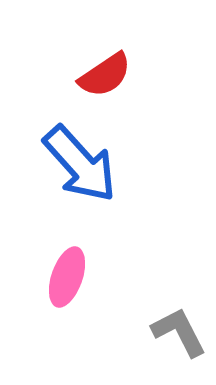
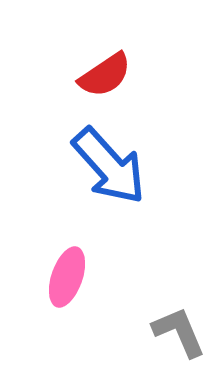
blue arrow: moved 29 px right, 2 px down
gray L-shape: rotated 4 degrees clockwise
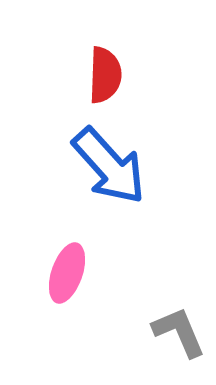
red semicircle: rotated 54 degrees counterclockwise
pink ellipse: moved 4 px up
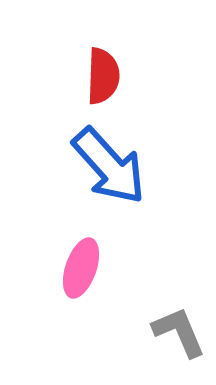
red semicircle: moved 2 px left, 1 px down
pink ellipse: moved 14 px right, 5 px up
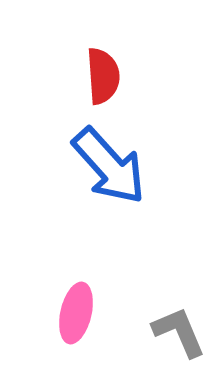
red semicircle: rotated 6 degrees counterclockwise
pink ellipse: moved 5 px left, 45 px down; rotated 6 degrees counterclockwise
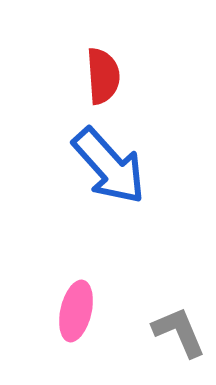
pink ellipse: moved 2 px up
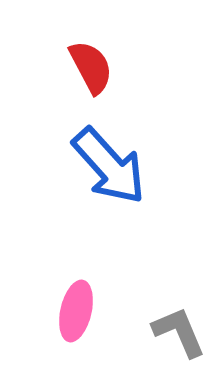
red semicircle: moved 12 px left, 9 px up; rotated 24 degrees counterclockwise
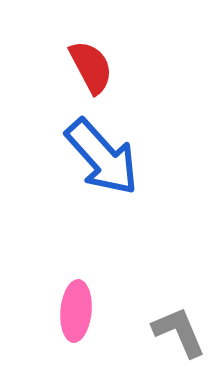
blue arrow: moved 7 px left, 9 px up
pink ellipse: rotated 8 degrees counterclockwise
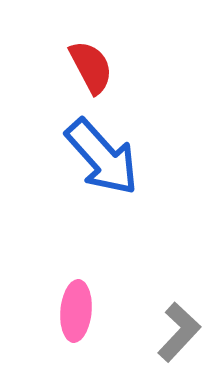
gray L-shape: rotated 66 degrees clockwise
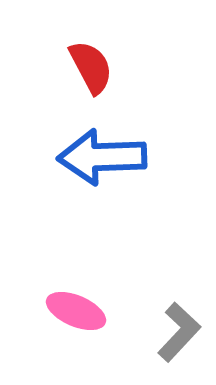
blue arrow: rotated 130 degrees clockwise
pink ellipse: rotated 72 degrees counterclockwise
